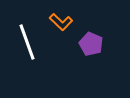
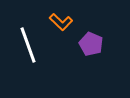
white line: moved 1 px right, 3 px down
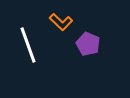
purple pentagon: moved 3 px left
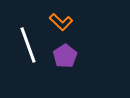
purple pentagon: moved 23 px left, 12 px down; rotated 15 degrees clockwise
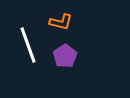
orange L-shape: rotated 30 degrees counterclockwise
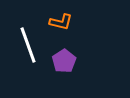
purple pentagon: moved 1 px left, 5 px down
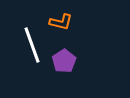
white line: moved 4 px right
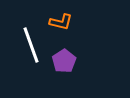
white line: moved 1 px left
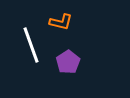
purple pentagon: moved 4 px right, 1 px down
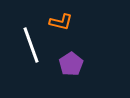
purple pentagon: moved 3 px right, 2 px down
